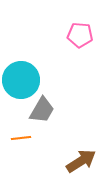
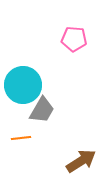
pink pentagon: moved 6 px left, 4 px down
cyan circle: moved 2 px right, 5 px down
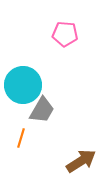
pink pentagon: moved 9 px left, 5 px up
orange line: rotated 66 degrees counterclockwise
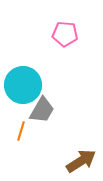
orange line: moved 7 px up
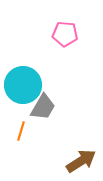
gray trapezoid: moved 1 px right, 3 px up
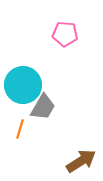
orange line: moved 1 px left, 2 px up
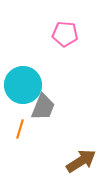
gray trapezoid: rotated 8 degrees counterclockwise
